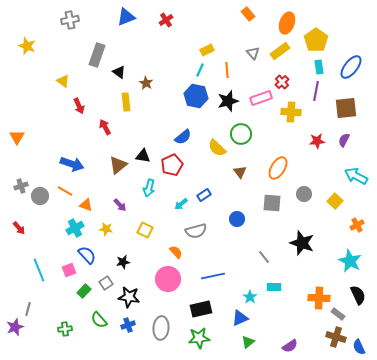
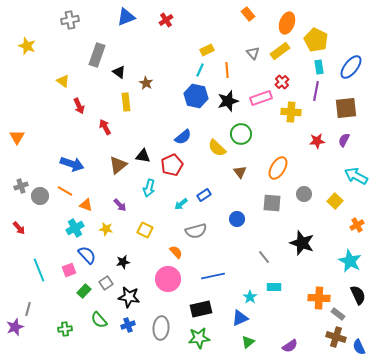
yellow pentagon at (316, 40): rotated 10 degrees counterclockwise
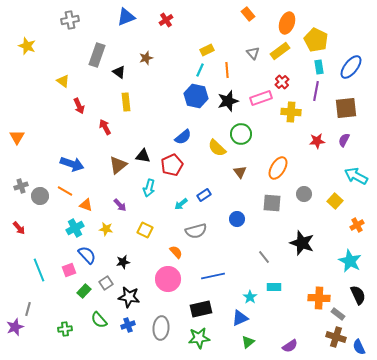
brown star at (146, 83): moved 25 px up; rotated 24 degrees clockwise
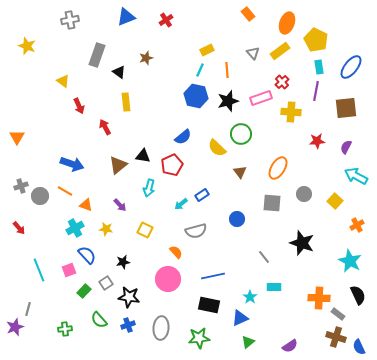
purple semicircle at (344, 140): moved 2 px right, 7 px down
blue rectangle at (204, 195): moved 2 px left
black rectangle at (201, 309): moved 8 px right, 4 px up; rotated 25 degrees clockwise
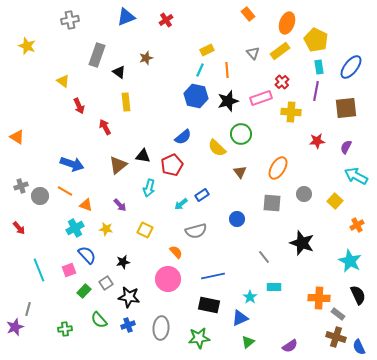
orange triangle at (17, 137): rotated 28 degrees counterclockwise
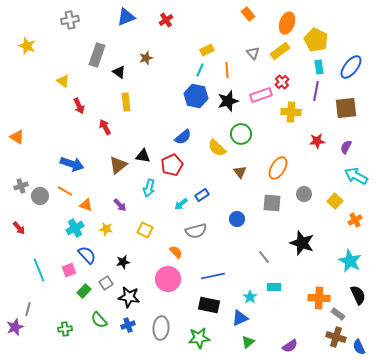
pink rectangle at (261, 98): moved 3 px up
orange cross at (357, 225): moved 2 px left, 5 px up
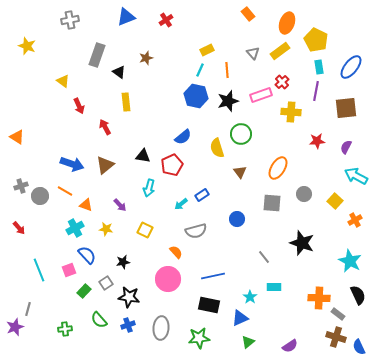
yellow semicircle at (217, 148): rotated 30 degrees clockwise
brown triangle at (118, 165): moved 13 px left
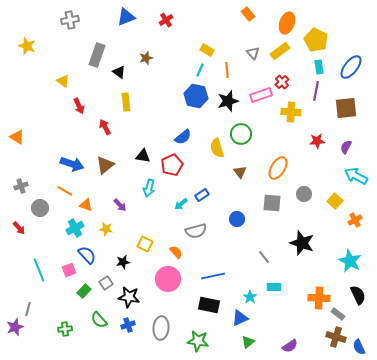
yellow rectangle at (207, 50): rotated 56 degrees clockwise
gray circle at (40, 196): moved 12 px down
yellow square at (145, 230): moved 14 px down
green star at (199, 338): moved 1 px left, 3 px down; rotated 15 degrees clockwise
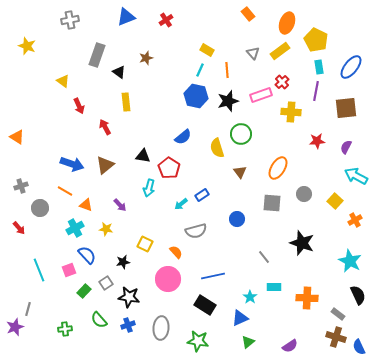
red pentagon at (172, 165): moved 3 px left, 3 px down; rotated 15 degrees counterclockwise
orange cross at (319, 298): moved 12 px left
black rectangle at (209, 305): moved 4 px left; rotated 20 degrees clockwise
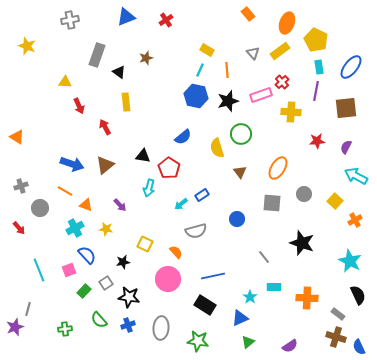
yellow triangle at (63, 81): moved 2 px right, 1 px down; rotated 32 degrees counterclockwise
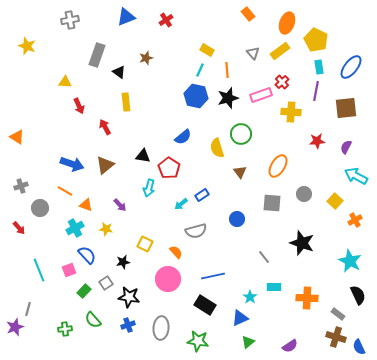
black star at (228, 101): moved 3 px up
orange ellipse at (278, 168): moved 2 px up
green semicircle at (99, 320): moved 6 px left
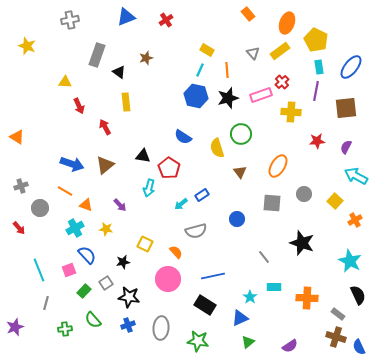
blue semicircle at (183, 137): rotated 72 degrees clockwise
gray line at (28, 309): moved 18 px right, 6 px up
